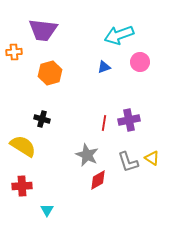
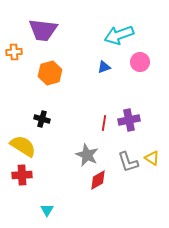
red cross: moved 11 px up
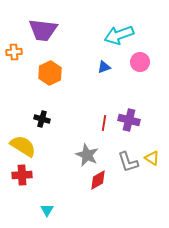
orange hexagon: rotated 10 degrees counterclockwise
purple cross: rotated 25 degrees clockwise
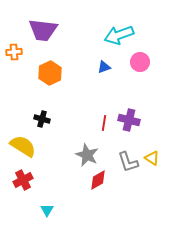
red cross: moved 1 px right, 5 px down; rotated 24 degrees counterclockwise
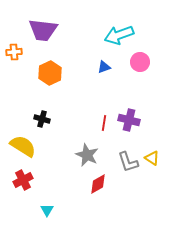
red diamond: moved 4 px down
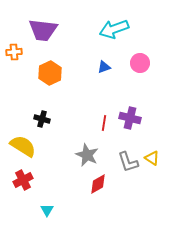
cyan arrow: moved 5 px left, 6 px up
pink circle: moved 1 px down
purple cross: moved 1 px right, 2 px up
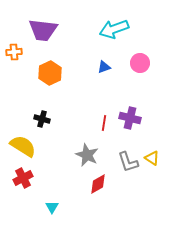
red cross: moved 2 px up
cyan triangle: moved 5 px right, 3 px up
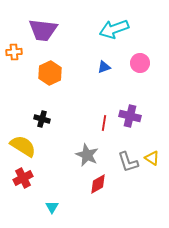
purple cross: moved 2 px up
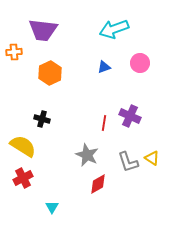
purple cross: rotated 10 degrees clockwise
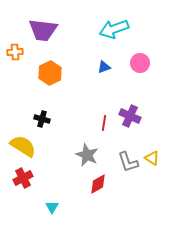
orange cross: moved 1 px right
